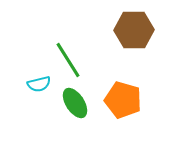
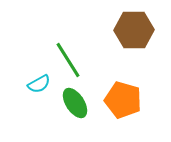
cyan semicircle: rotated 15 degrees counterclockwise
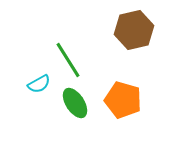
brown hexagon: rotated 12 degrees counterclockwise
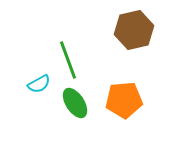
green line: rotated 12 degrees clockwise
orange pentagon: moved 1 px right; rotated 21 degrees counterclockwise
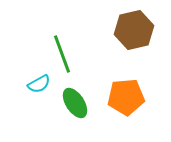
green line: moved 6 px left, 6 px up
orange pentagon: moved 2 px right, 3 px up
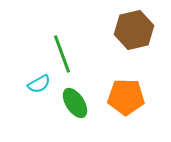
orange pentagon: rotated 6 degrees clockwise
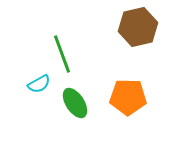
brown hexagon: moved 4 px right, 3 px up
orange pentagon: moved 2 px right
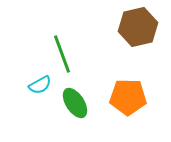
cyan semicircle: moved 1 px right, 1 px down
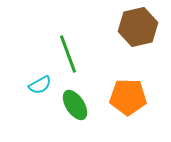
green line: moved 6 px right
green ellipse: moved 2 px down
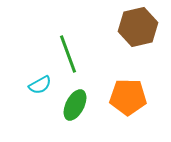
green ellipse: rotated 60 degrees clockwise
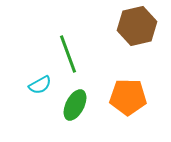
brown hexagon: moved 1 px left, 1 px up
